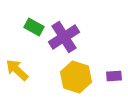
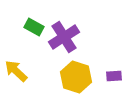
yellow arrow: moved 1 px left, 1 px down
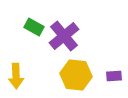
purple cross: moved 1 px up; rotated 8 degrees counterclockwise
yellow arrow: moved 5 px down; rotated 135 degrees counterclockwise
yellow hexagon: moved 2 px up; rotated 12 degrees counterclockwise
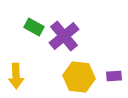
yellow hexagon: moved 3 px right, 2 px down
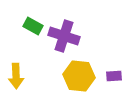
green rectangle: moved 1 px left, 1 px up
purple cross: rotated 32 degrees counterclockwise
yellow hexagon: moved 1 px up
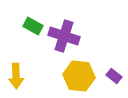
purple rectangle: rotated 42 degrees clockwise
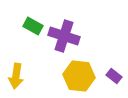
yellow arrow: rotated 10 degrees clockwise
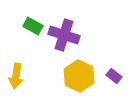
purple cross: moved 1 px up
yellow hexagon: rotated 20 degrees clockwise
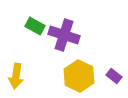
green rectangle: moved 2 px right
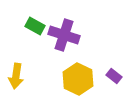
yellow hexagon: moved 1 px left, 3 px down
